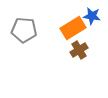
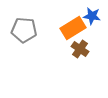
brown cross: moved 1 px right, 1 px up; rotated 24 degrees counterclockwise
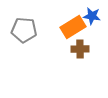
orange rectangle: moved 1 px up
brown cross: rotated 36 degrees counterclockwise
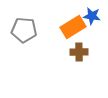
brown cross: moved 1 px left, 3 px down
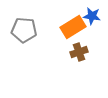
brown cross: rotated 18 degrees counterclockwise
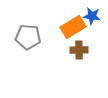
gray pentagon: moved 4 px right, 7 px down
brown cross: moved 2 px up; rotated 18 degrees clockwise
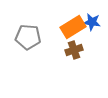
blue star: moved 6 px down
brown cross: moved 5 px left; rotated 18 degrees counterclockwise
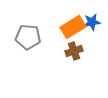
blue star: rotated 18 degrees counterclockwise
brown cross: moved 1 px down
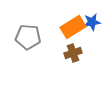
brown cross: moved 1 px left, 2 px down
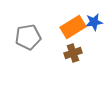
blue star: moved 2 px right
gray pentagon: rotated 15 degrees counterclockwise
